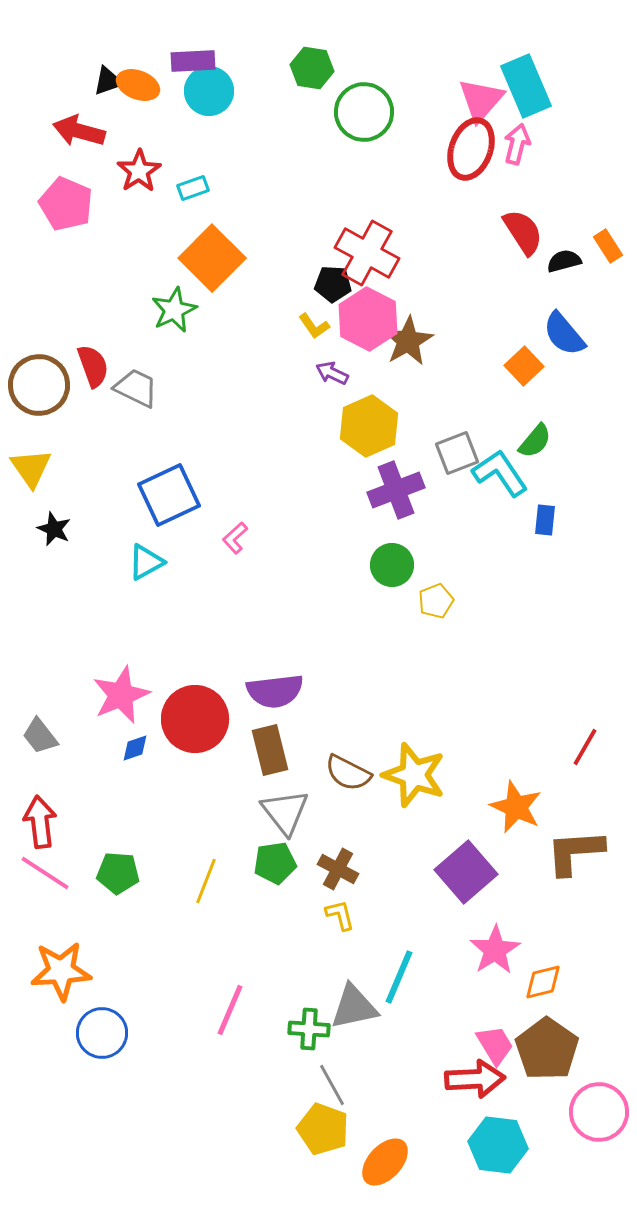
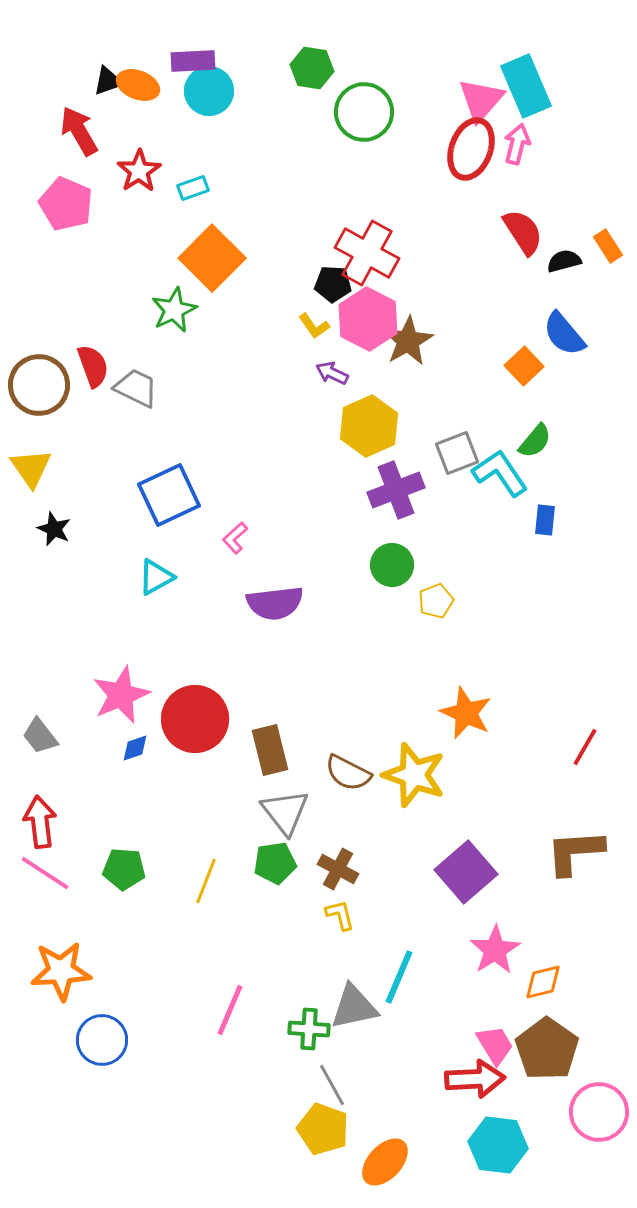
red arrow at (79, 131): rotated 45 degrees clockwise
cyan triangle at (146, 562): moved 10 px right, 15 px down
purple semicircle at (275, 691): moved 88 px up
orange star at (516, 807): moved 50 px left, 94 px up
green pentagon at (118, 873): moved 6 px right, 4 px up
blue circle at (102, 1033): moved 7 px down
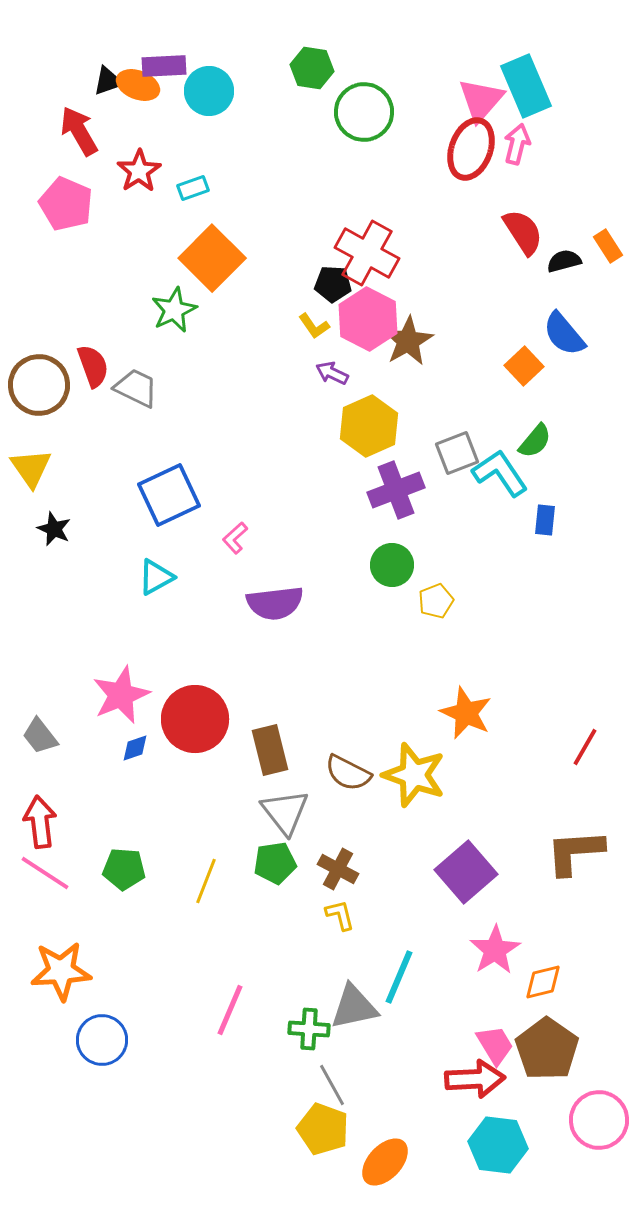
purple rectangle at (193, 61): moved 29 px left, 5 px down
pink circle at (599, 1112): moved 8 px down
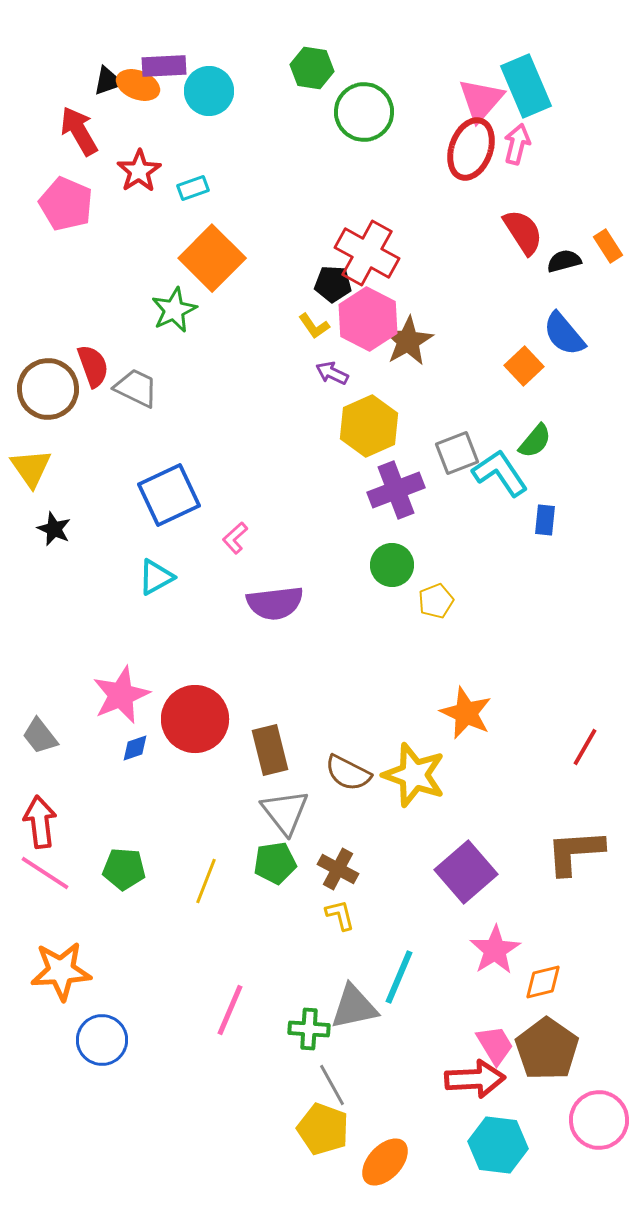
brown circle at (39, 385): moved 9 px right, 4 px down
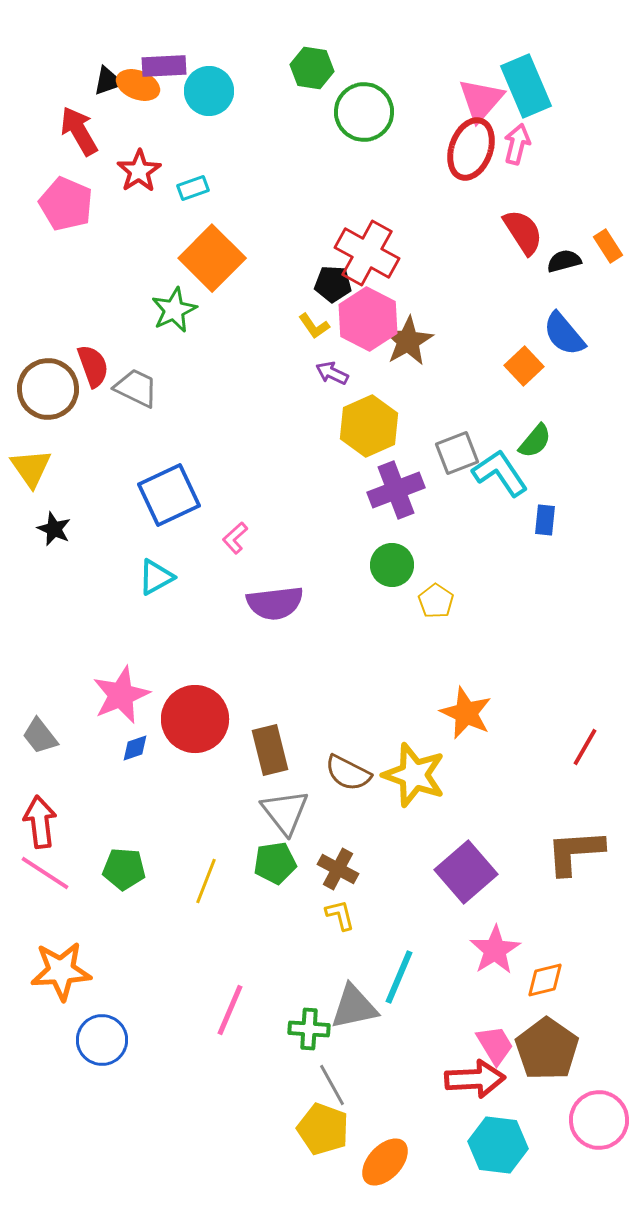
yellow pentagon at (436, 601): rotated 16 degrees counterclockwise
orange diamond at (543, 982): moved 2 px right, 2 px up
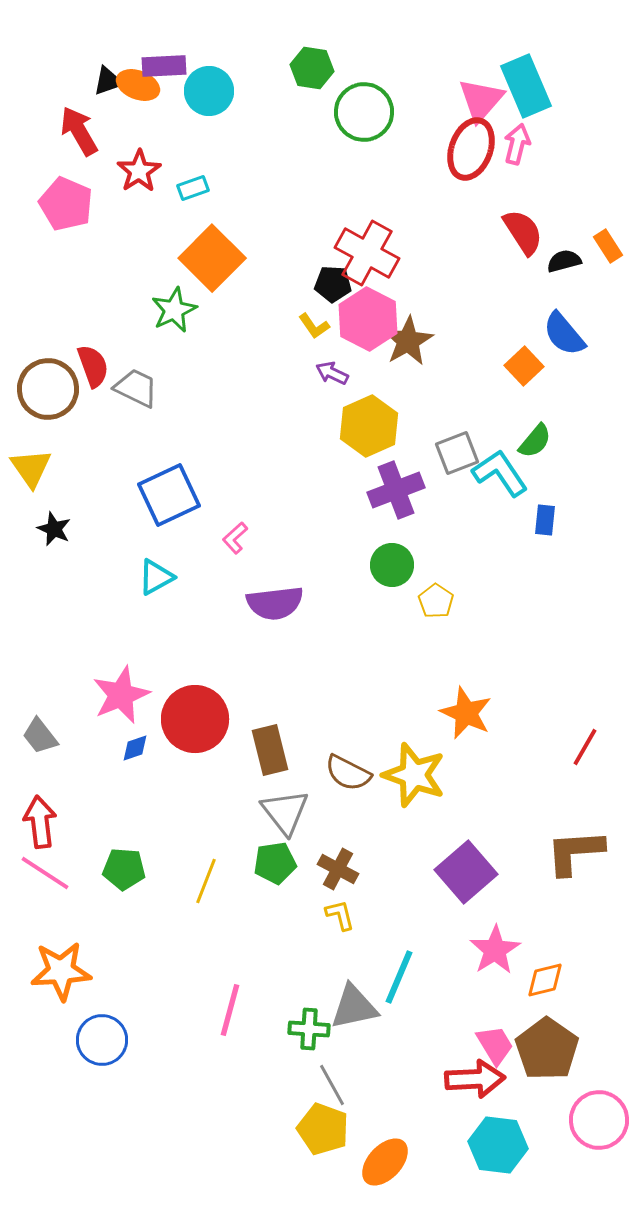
pink line at (230, 1010): rotated 8 degrees counterclockwise
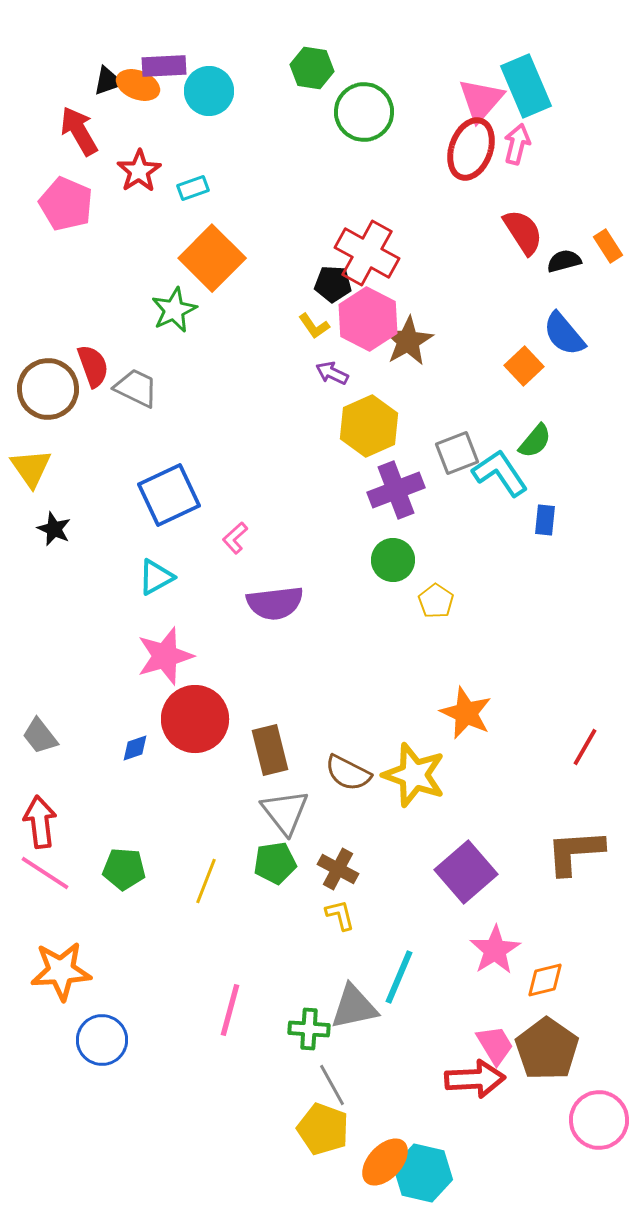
green circle at (392, 565): moved 1 px right, 5 px up
pink star at (121, 695): moved 44 px right, 39 px up; rotated 6 degrees clockwise
cyan hexagon at (498, 1145): moved 75 px left, 28 px down; rotated 6 degrees clockwise
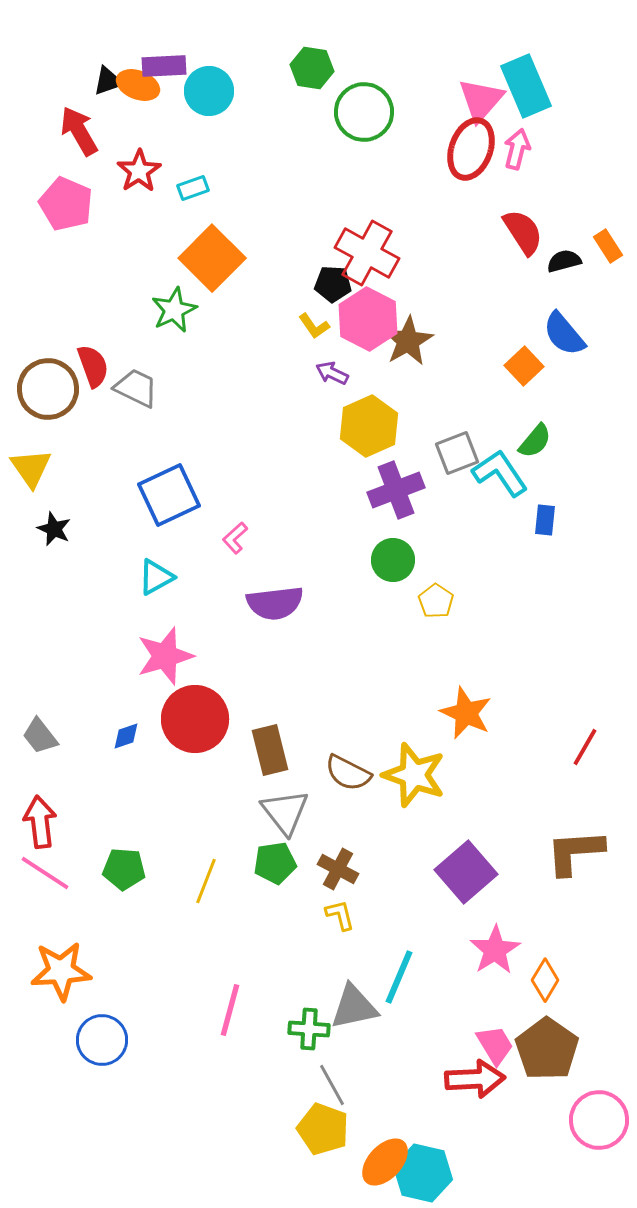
pink arrow at (517, 144): moved 5 px down
blue diamond at (135, 748): moved 9 px left, 12 px up
orange diamond at (545, 980): rotated 45 degrees counterclockwise
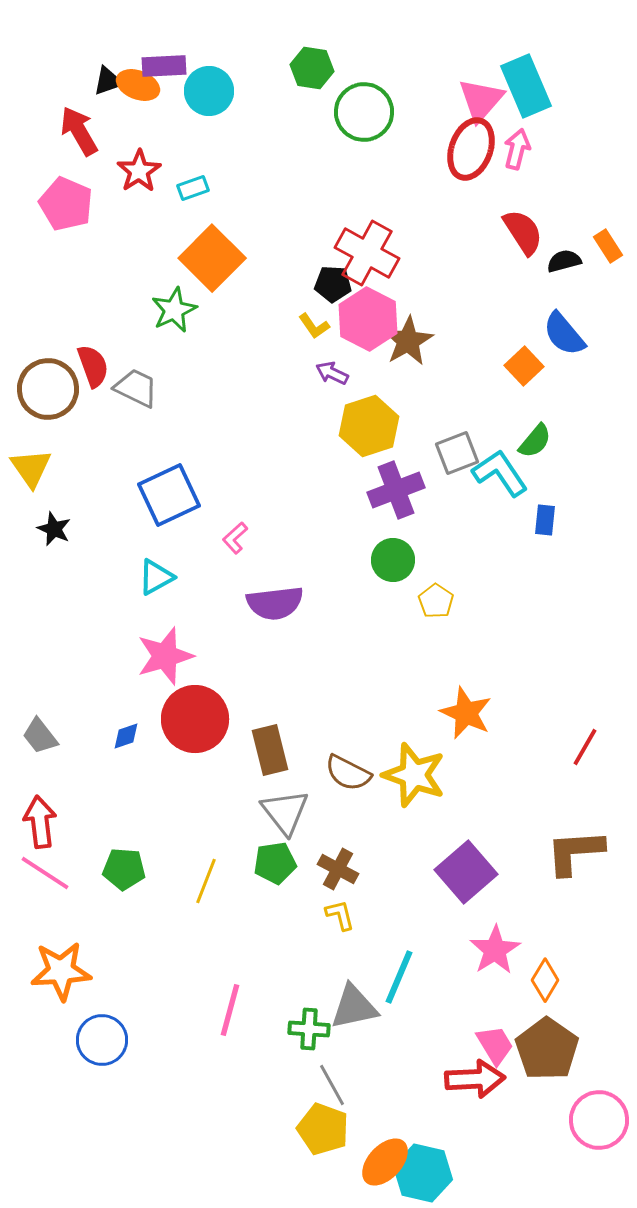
yellow hexagon at (369, 426): rotated 6 degrees clockwise
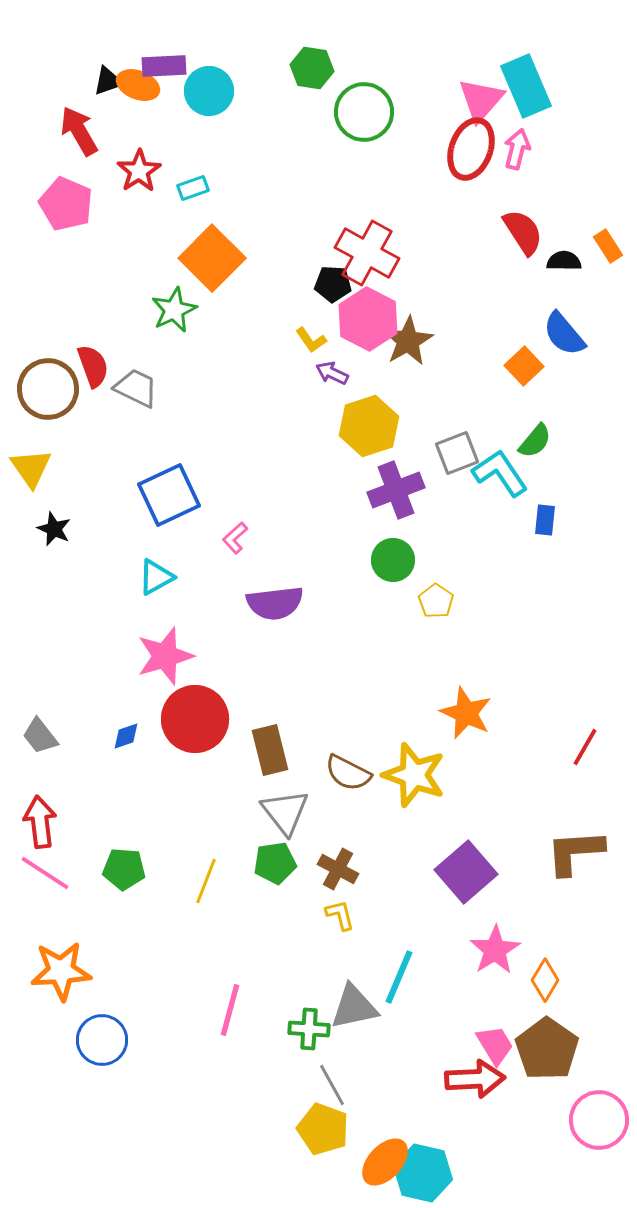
black semicircle at (564, 261): rotated 16 degrees clockwise
yellow L-shape at (314, 326): moved 3 px left, 14 px down
